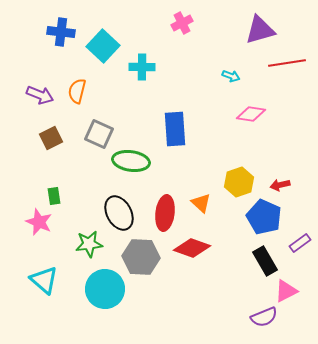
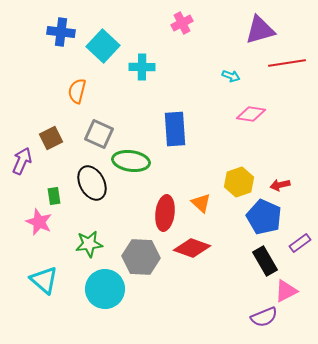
purple arrow: moved 18 px left, 66 px down; rotated 88 degrees counterclockwise
black ellipse: moved 27 px left, 30 px up
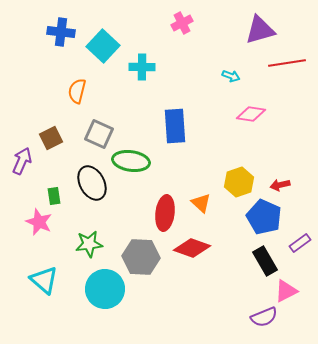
blue rectangle: moved 3 px up
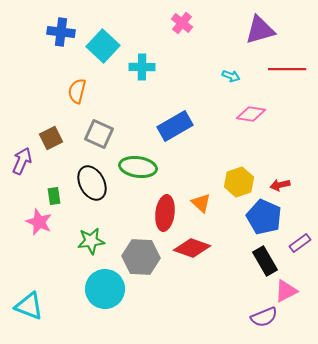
pink cross: rotated 25 degrees counterclockwise
red line: moved 6 px down; rotated 9 degrees clockwise
blue rectangle: rotated 64 degrees clockwise
green ellipse: moved 7 px right, 6 px down
green star: moved 2 px right, 3 px up
cyan triangle: moved 15 px left, 26 px down; rotated 20 degrees counterclockwise
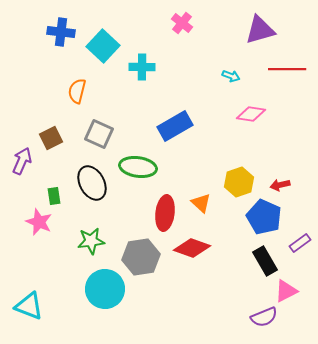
gray hexagon: rotated 12 degrees counterclockwise
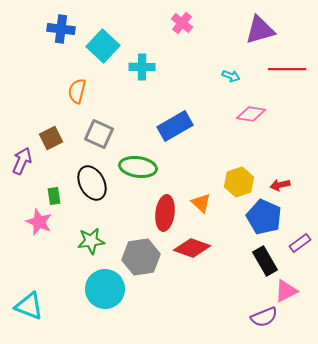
blue cross: moved 3 px up
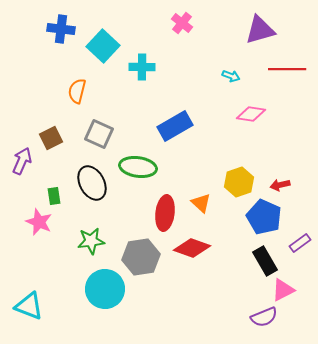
pink triangle: moved 3 px left, 1 px up
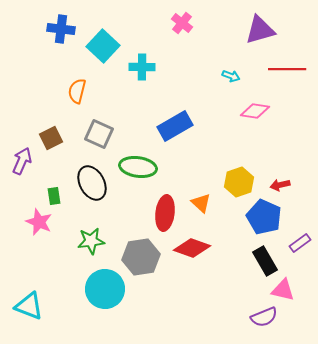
pink diamond: moved 4 px right, 3 px up
pink triangle: rotated 40 degrees clockwise
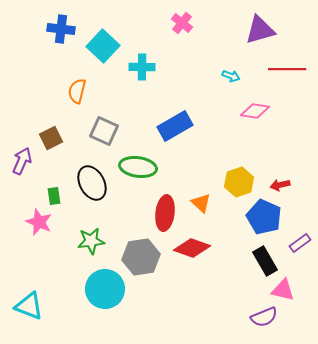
gray square: moved 5 px right, 3 px up
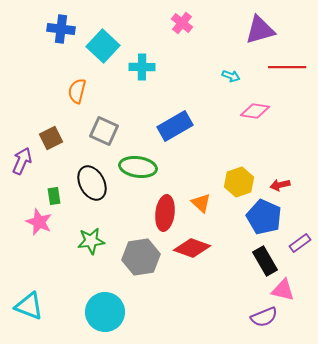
red line: moved 2 px up
cyan circle: moved 23 px down
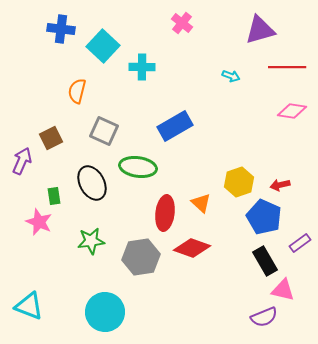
pink diamond: moved 37 px right
